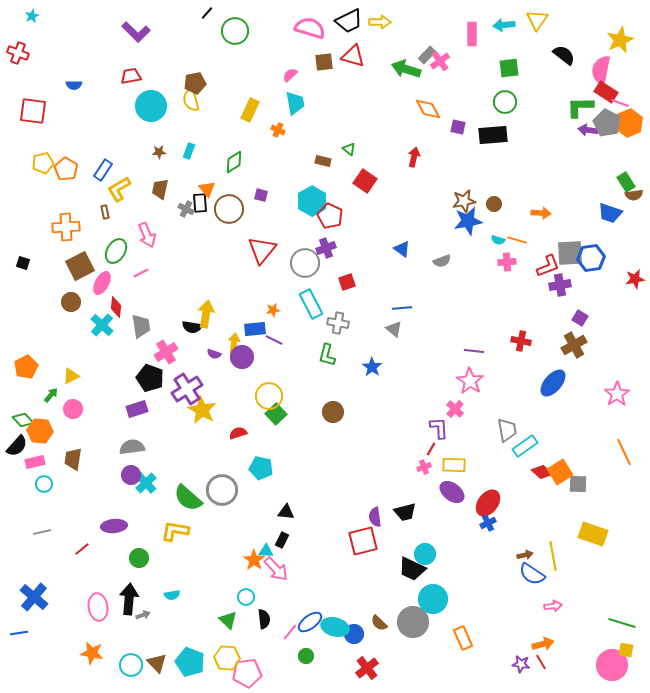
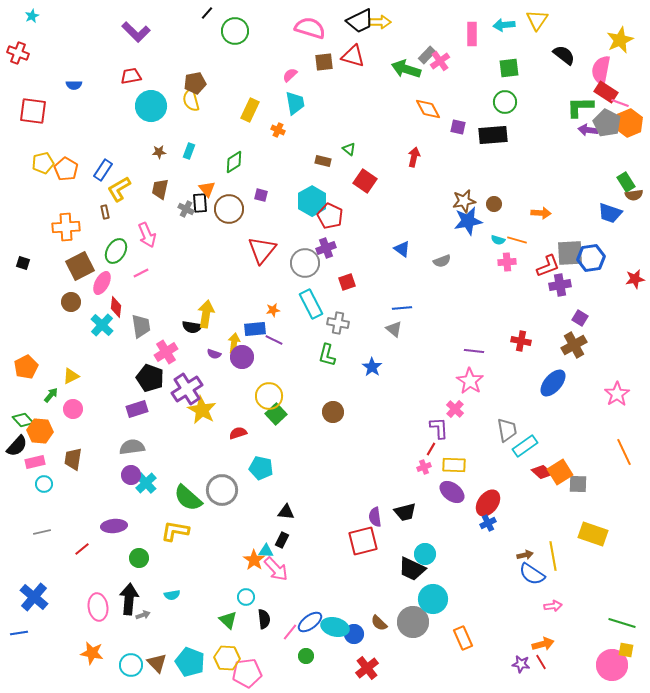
black trapezoid at (349, 21): moved 11 px right
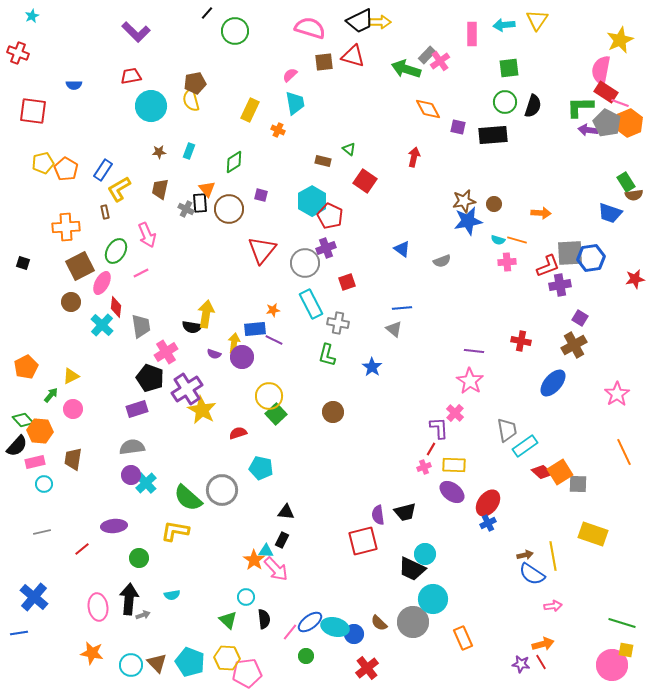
black semicircle at (564, 55): moved 31 px left, 51 px down; rotated 70 degrees clockwise
pink cross at (455, 409): moved 4 px down
purple semicircle at (375, 517): moved 3 px right, 2 px up
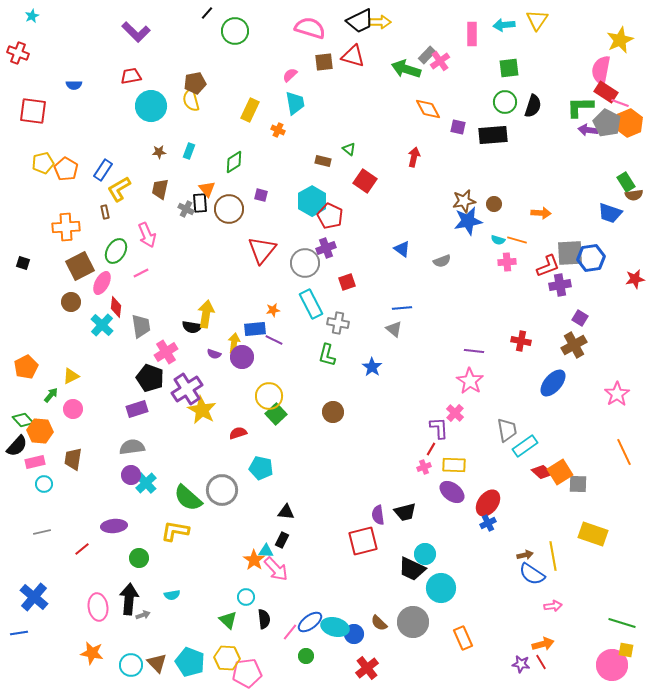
cyan circle at (433, 599): moved 8 px right, 11 px up
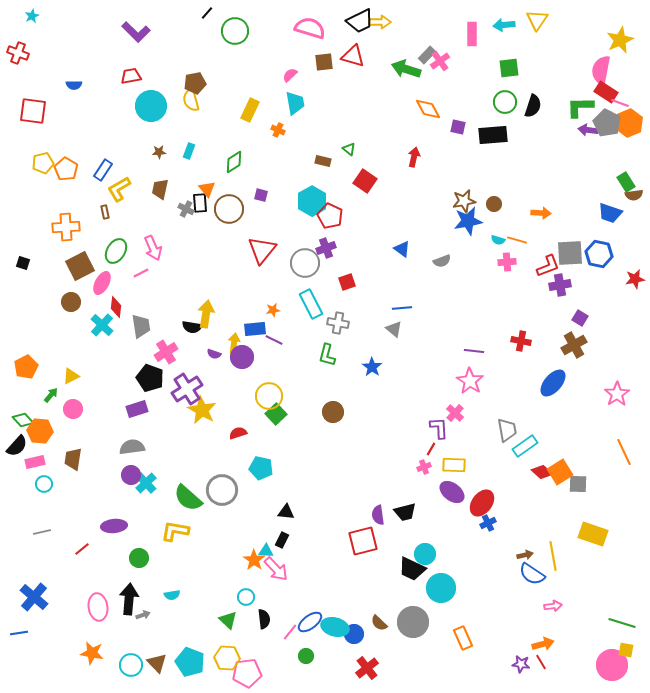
pink arrow at (147, 235): moved 6 px right, 13 px down
blue hexagon at (591, 258): moved 8 px right, 4 px up; rotated 20 degrees clockwise
red ellipse at (488, 503): moved 6 px left
